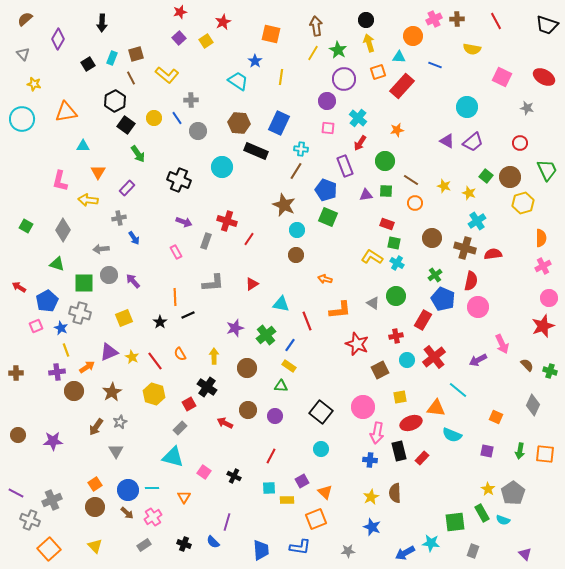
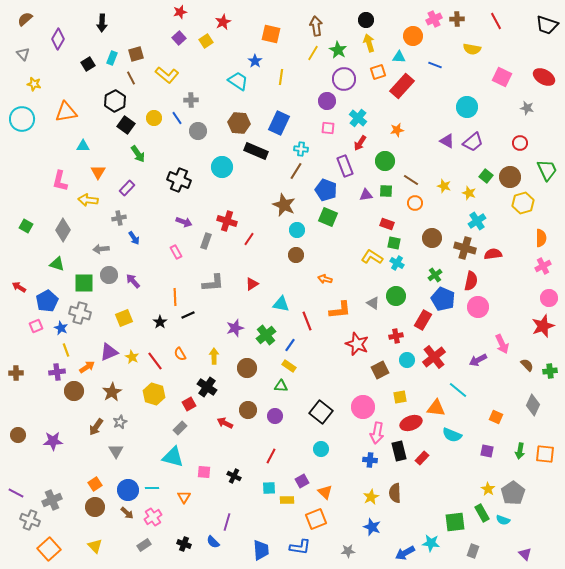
green cross at (550, 371): rotated 24 degrees counterclockwise
pink square at (204, 472): rotated 32 degrees counterclockwise
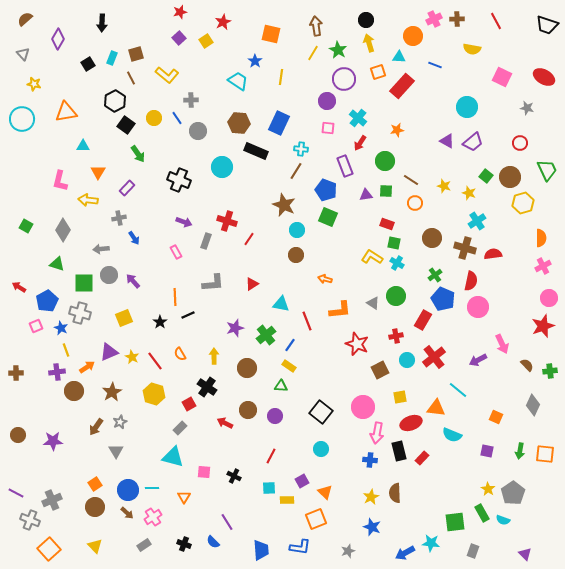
purple line at (227, 522): rotated 48 degrees counterclockwise
gray star at (348, 551): rotated 16 degrees counterclockwise
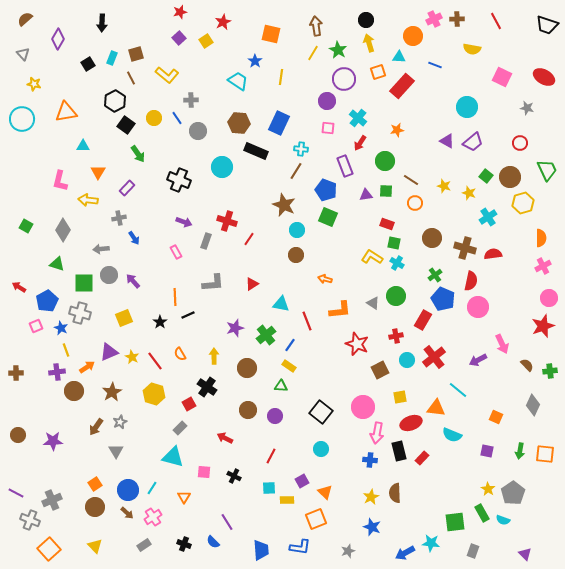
cyan cross at (477, 221): moved 11 px right, 4 px up
red arrow at (225, 423): moved 15 px down
cyan line at (152, 488): rotated 56 degrees counterclockwise
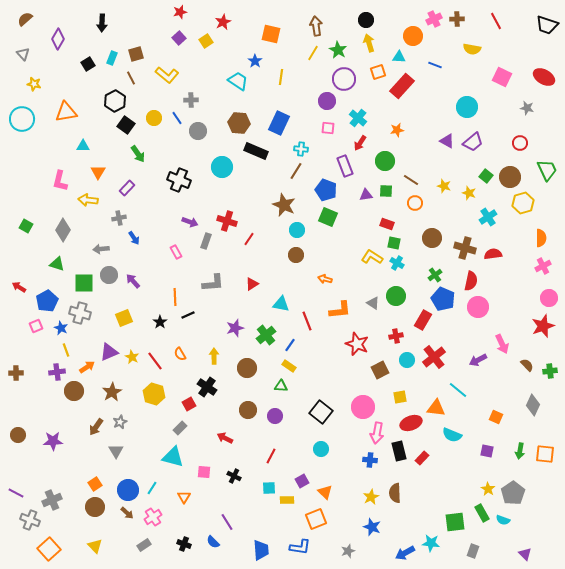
purple arrow at (184, 222): moved 6 px right
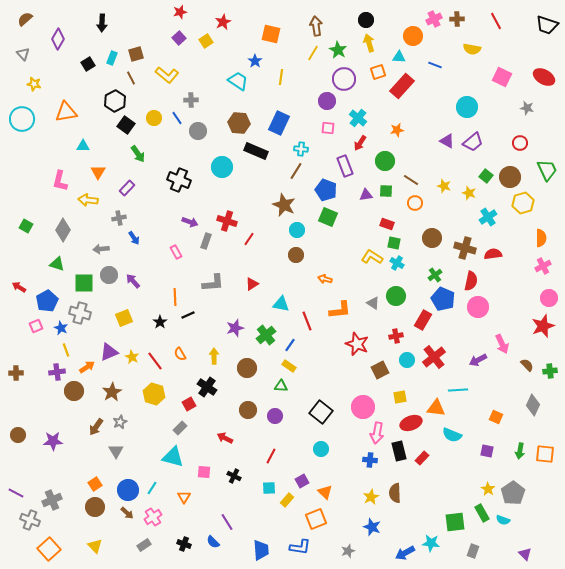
cyan line at (458, 390): rotated 42 degrees counterclockwise
yellow rectangle at (287, 500): rotated 48 degrees counterclockwise
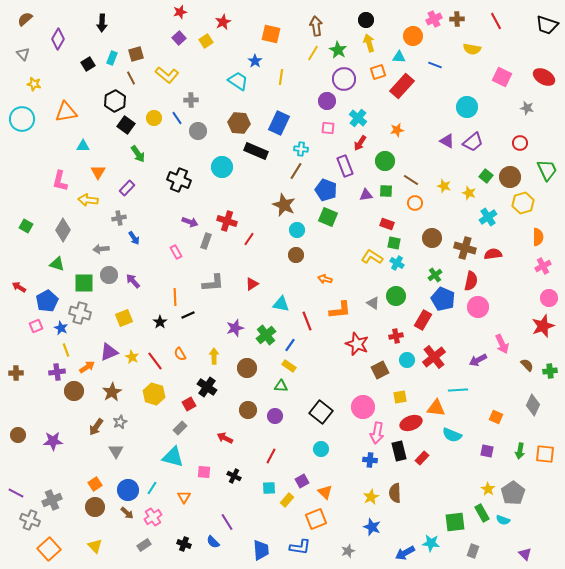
orange semicircle at (541, 238): moved 3 px left, 1 px up
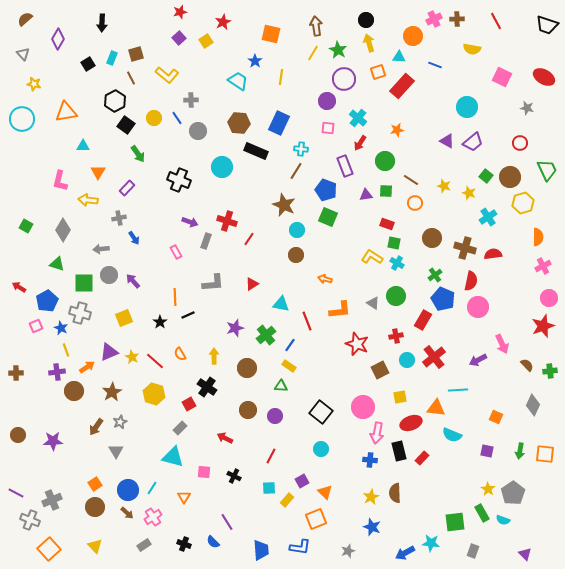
red line at (155, 361): rotated 12 degrees counterclockwise
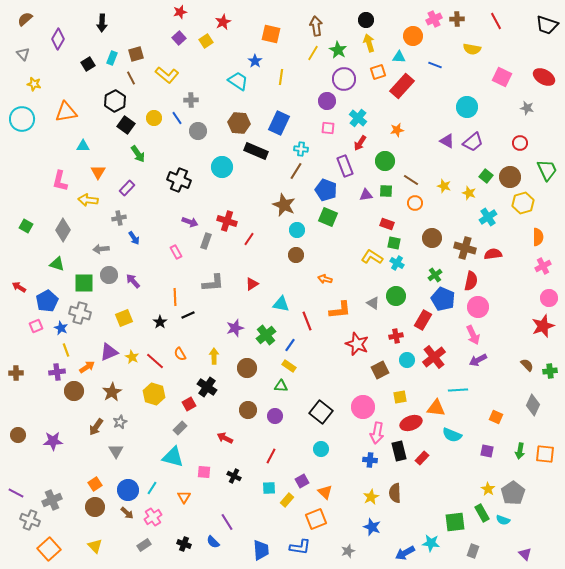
pink arrow at (502, 344): moved 29 px left, 9 px up
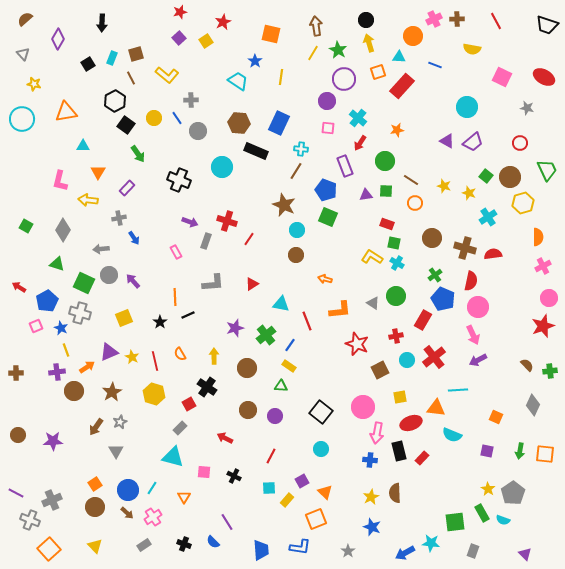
green square at (84, 283): rotated 25 degrees clockwise
red line at (155, 361): rotated 36 degrees clockwise
gray star at (348, 551): rotated 16 degrees counterclockwise
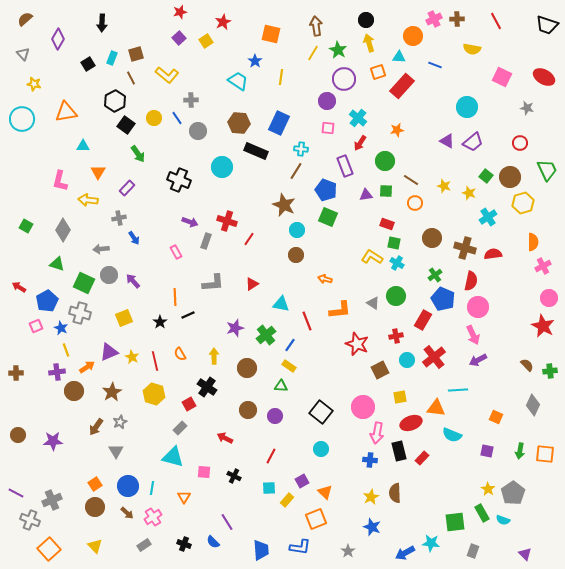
orange semicircle at (538, 237): moved 5 px left, 5 px down
red star at (543, 326): rotated 25 degrees counterclockwise
cyan line at (152, 488): rotated 24 degrees counterclockwise
blue circle at (128, 490): moved 4 px up
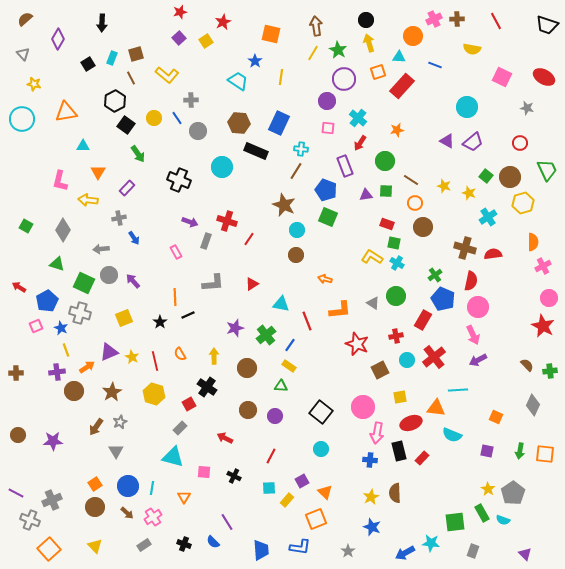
brown circle at (432, 238): moved 9 px left, 11 px up
